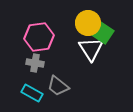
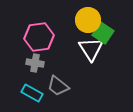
yellow circle: moved 3 px up
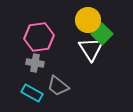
green square: moved 1 px left, 1 px down; rotated 10 degrees clockwise
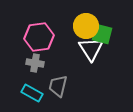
yellow circle: moved 2 px left, 6 px down
green square: rotated 30 degrees counterclockwise
gray trapezoid: rotated 65 degrees clockwise
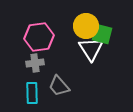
gray cross: rotated 18 degrees counterclockwise
gray trapezoid: moved 1 px right; rotated 55 degrees counterclockwise
cyan rectangle: rotated 60 degrees clockwise
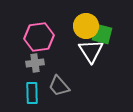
white triangle: moved 2 px down
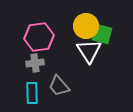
white triangle: moved 2 px left
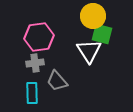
yellow circle: moved 7 px right, 10 px up
gray trapezoid: moved 2 px left, 5 px up
